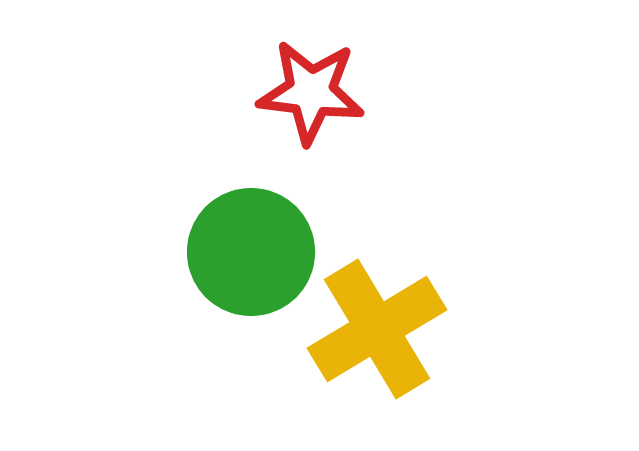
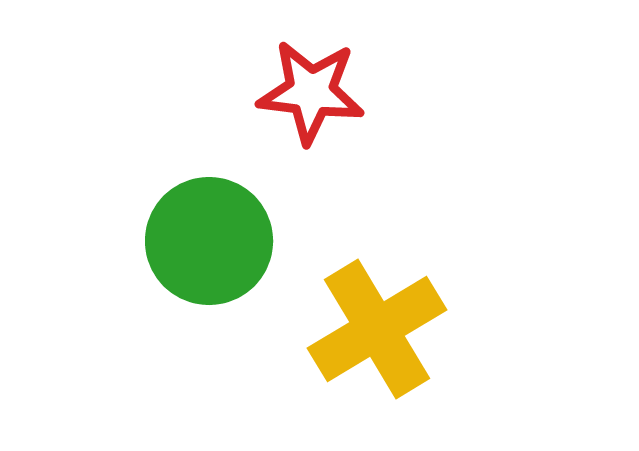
green circle: moved 42 px left, 11 px up
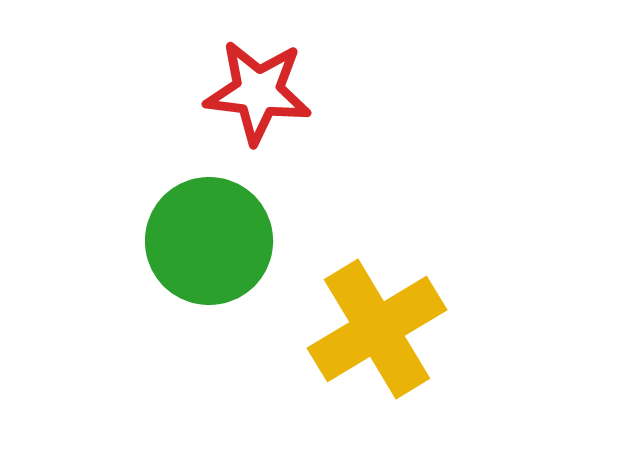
red star: moved 53 px left
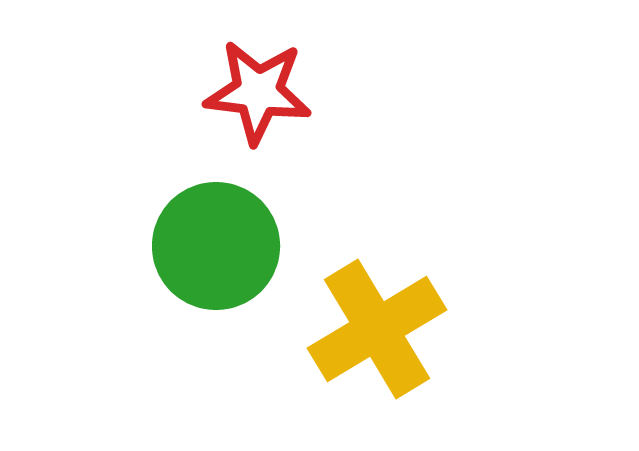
green circle: moved 7 px right, 5 px down
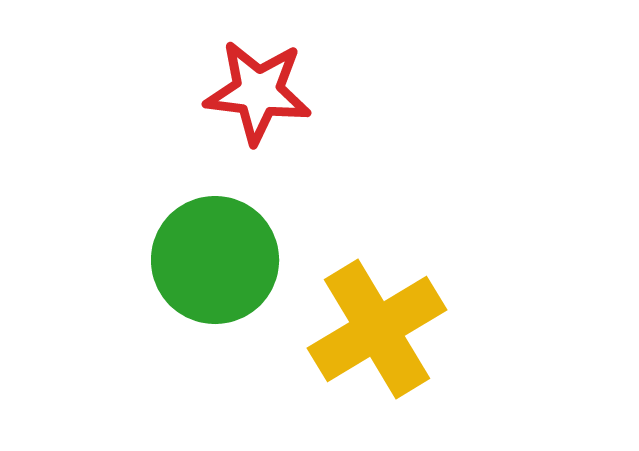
green circle: moved 1 px left, 14 px down
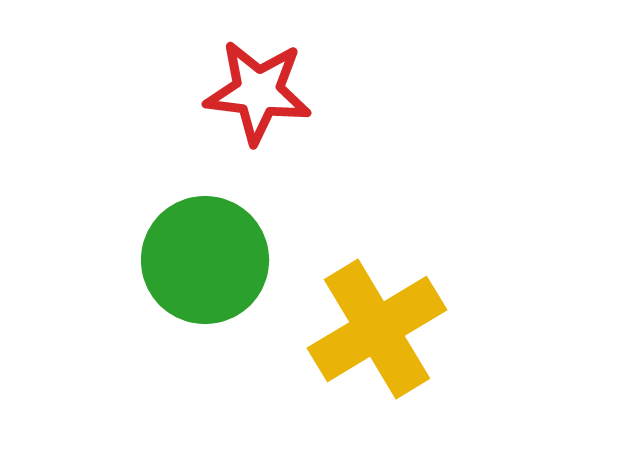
green circle: moved 10 px left
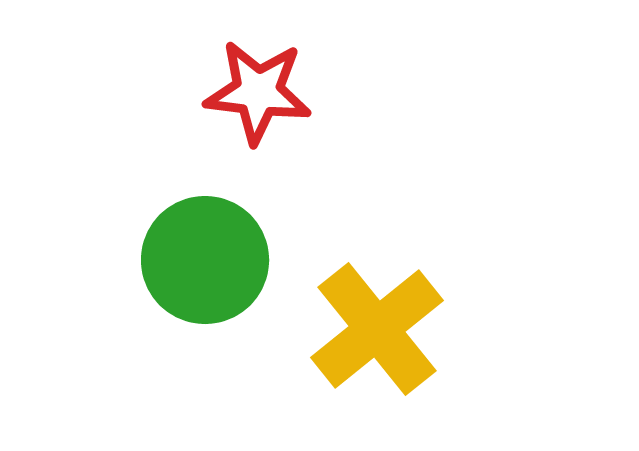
yellow cross: rotated 8 degrees counterclockwise
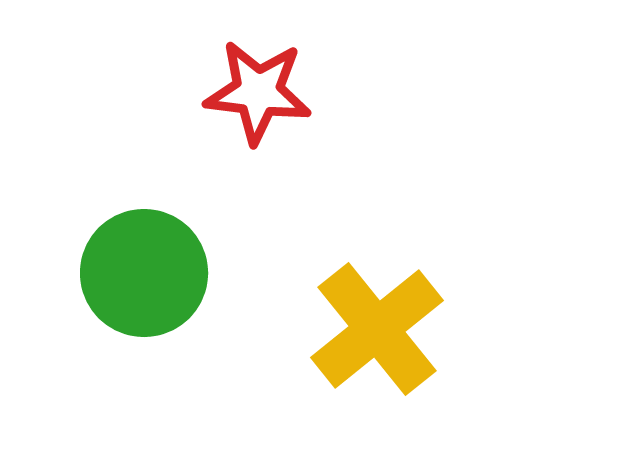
green circle: moved 61 px left, 13 px down
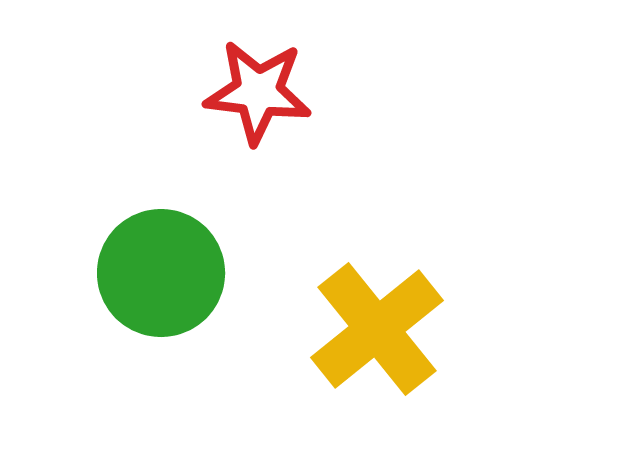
green circle: moved 17 px right
